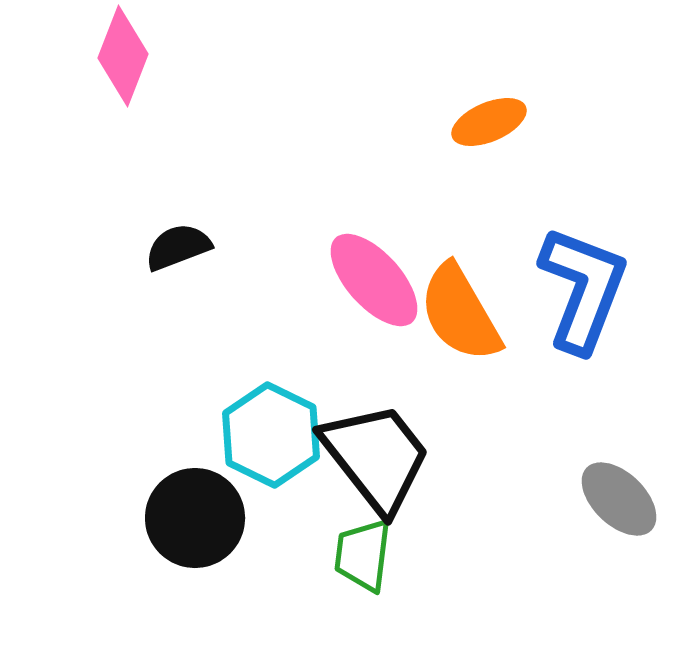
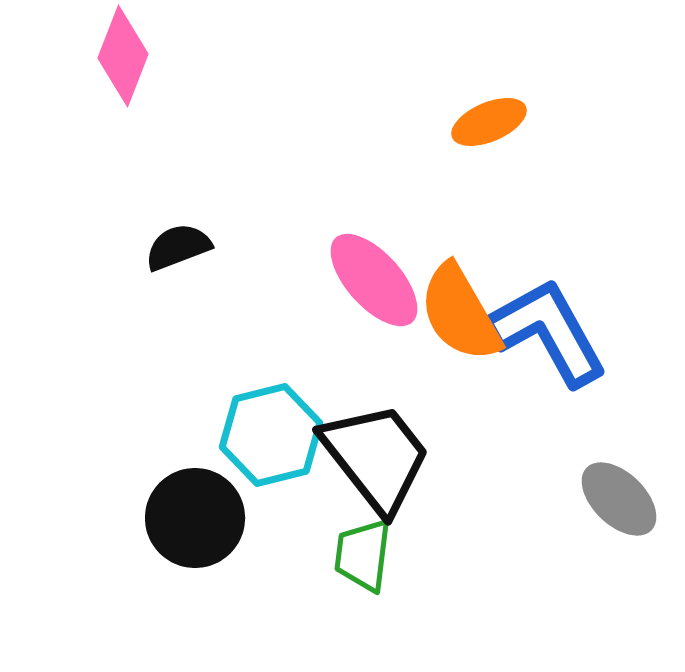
blue L-shape: moved 36 px left, 43 px down; rotated 50 degrees counterclockwise
cyan hexagon: rotated 20 degrees clockwise
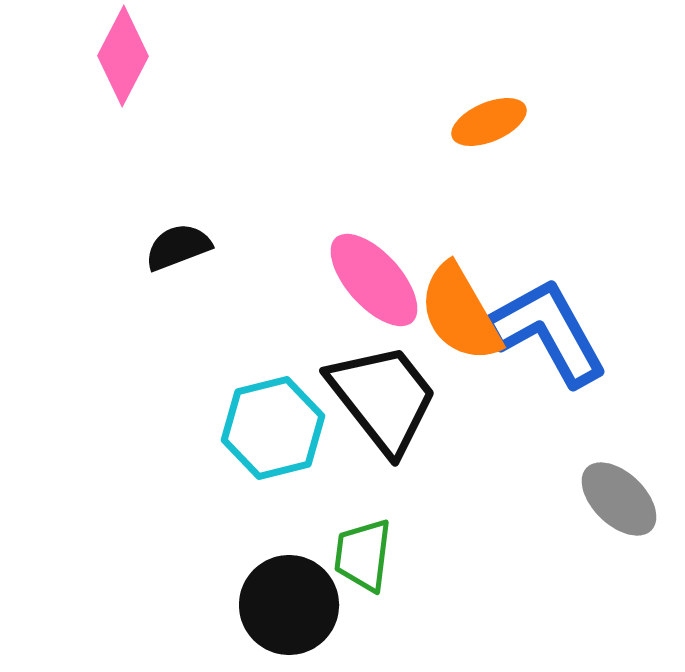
pink diamond: rotated 6 degrees clockwise
cyan hexagon: moved 2 px right, 7 px up
black trapezoid: moved 7 px right, 59 px up
black circle: moved 94 px right, 87 px down
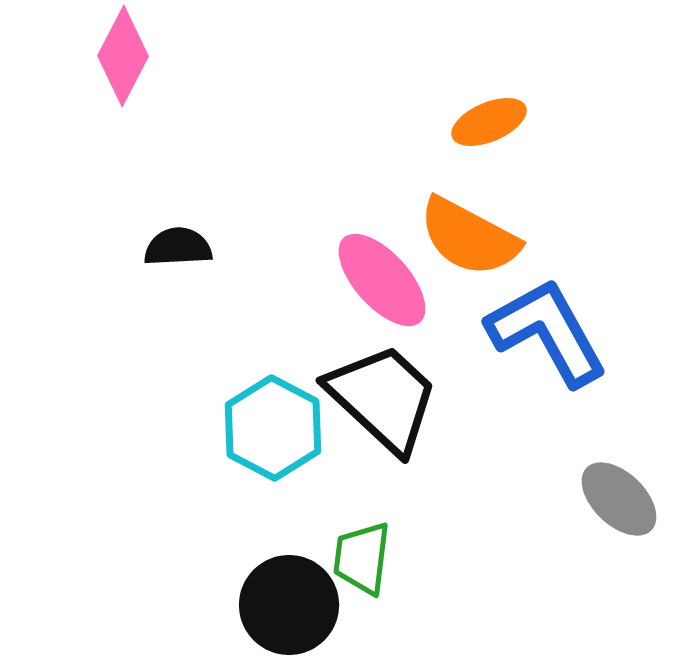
black semicircle: rotated 18 degrees clockwise
pink ellipse: moved 8 px right
orange semicircle: moved 9 px right, 76 px up; rotated 32 degrees counterclockwise
black trapezoid: rotated 9 degrees counterclockwise
cyan hexagon: rotated 18 degrees counterclockwise
green trapezoid: moved 1 px left, 3 px down
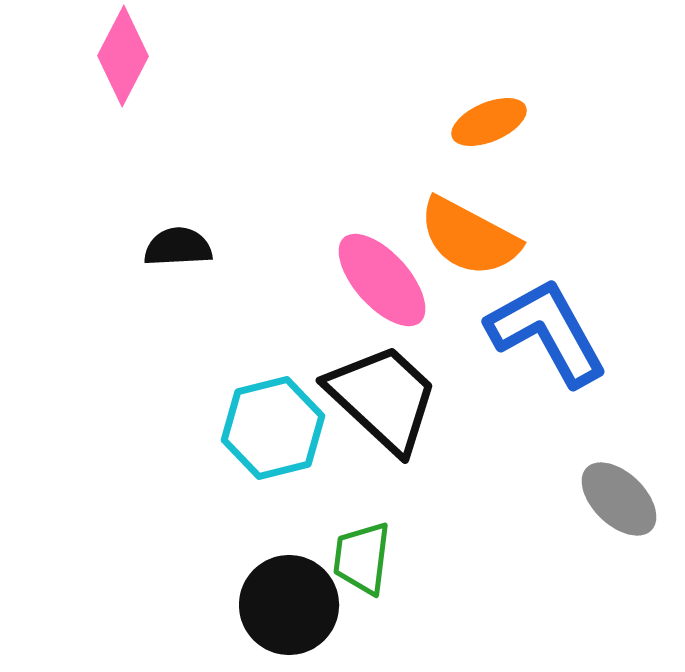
cyan hexagon: rotated 18 degrees clockwise
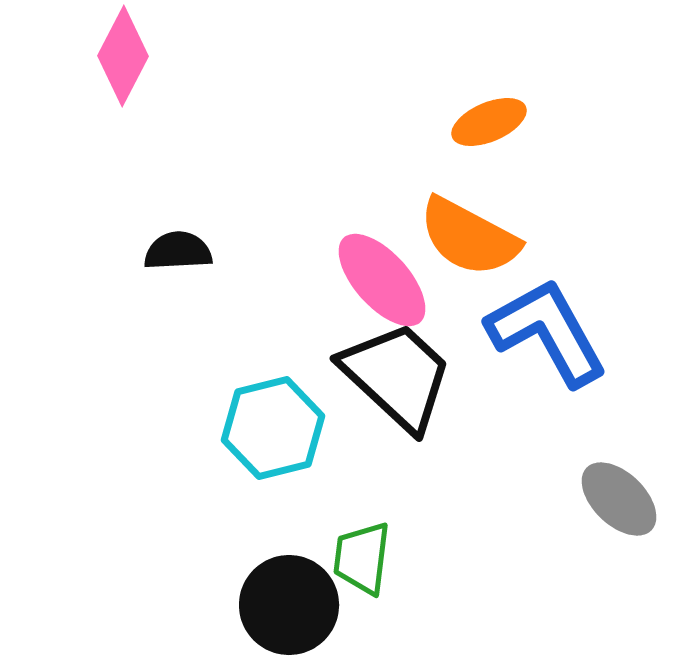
black semicircle: moved 4 px down
black trapezoid: moved 14 px right, 22 px up
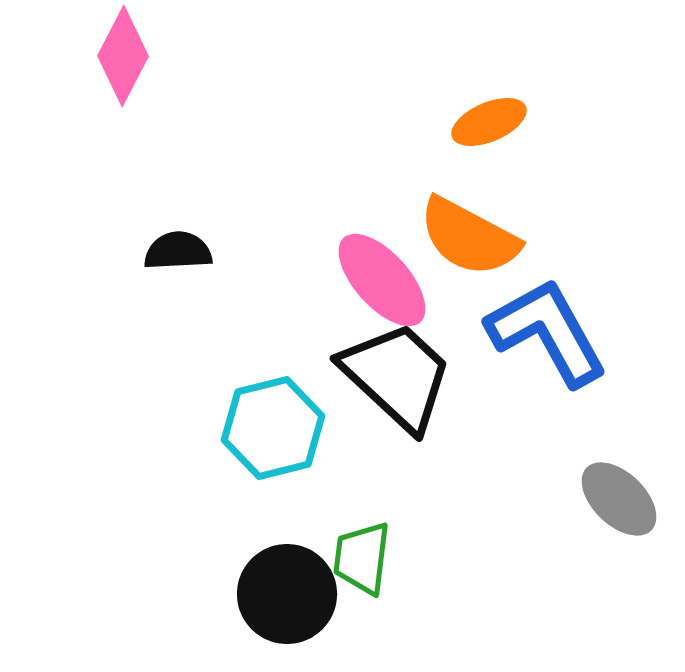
black circle: moved 2 px left, 11 px up
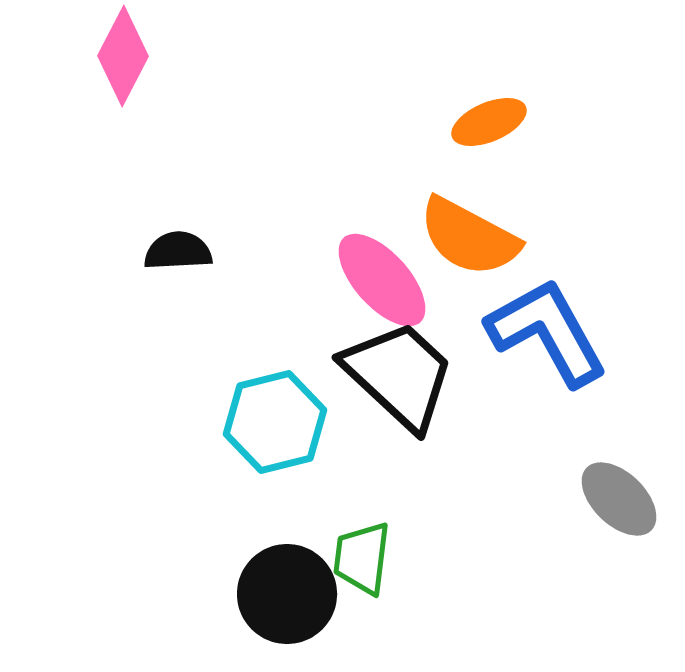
black trapezoid: moved 2 px right, 1 px up
cyan hexagon: moved 2 px right, 6 px up
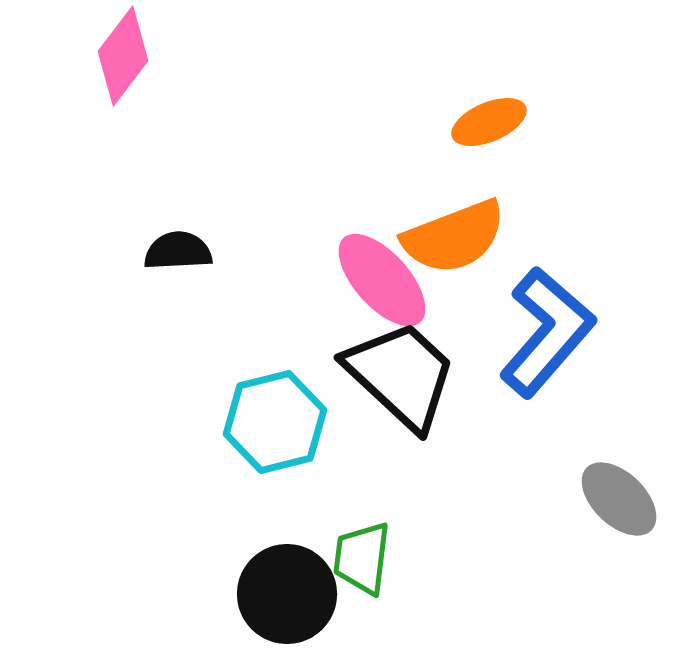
pink diamond: rotated 10 degrees clockwise
orange semicircle: moved 15 px left; rotated 49 degrees counterclockwise
blue L-shape: rotated 70 degrees clockwise
black trapezoid: moved 2 px right
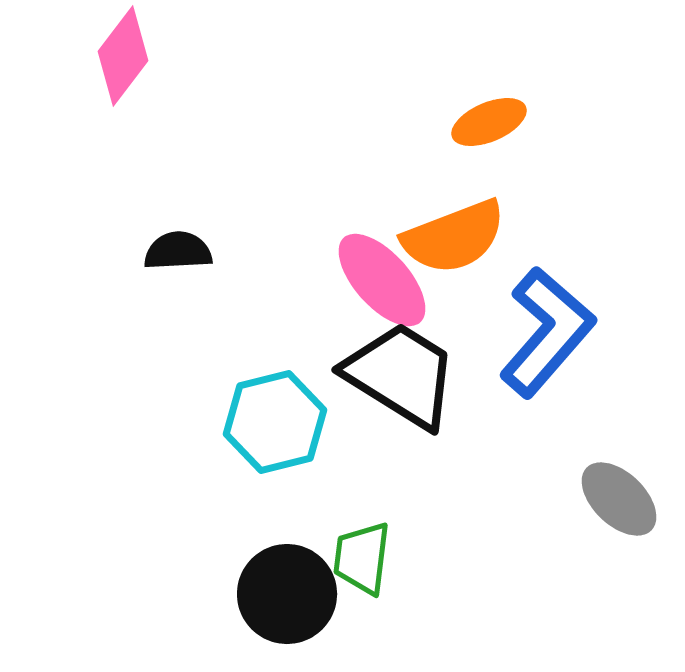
black trapezoid: rotated 11 degrees counterclockwise
